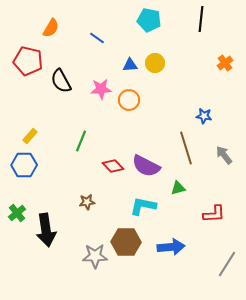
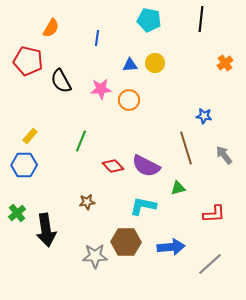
blue line: rotated 63 degrees clockwise
gray line: moved 17 px left; rotated 16 degrees clockwise
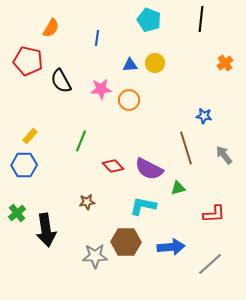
cyan pentagon: rotated 10 degrees clockwise
purple semicircle: moved 3 px right, 3 px down
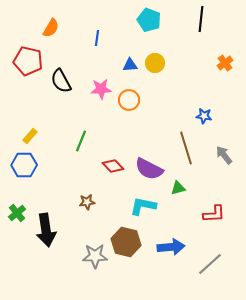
brown hexagon: rotated 12 degrees clockwise
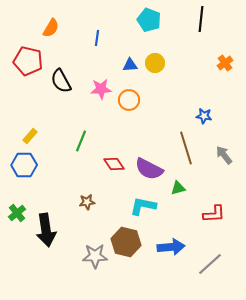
red diamond: moved 1 px right, 2 px up; rotated 10 degrees clockwise
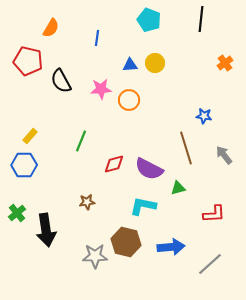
red diamond: rotated 70 degrees counterclockwise
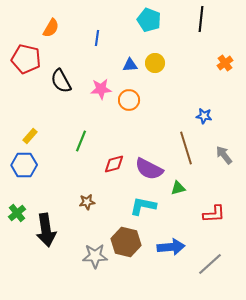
red pentagon: moved 2 px left, 2 px up
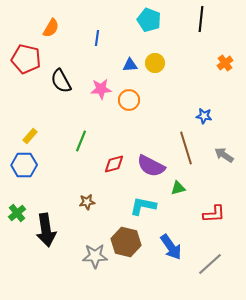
gray arrow: rotated 18 degrees counterclockwise
purple semicircle: moved 2 px right, 3 px up
blue arrow: rotated 60 degrees clockwise
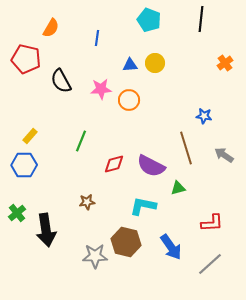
red L-shape: moved 2 px left, 9 px down
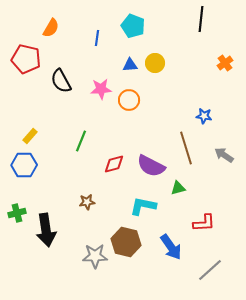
cyan pentagon: moved 16 px left, 6 px down
green cross: rotated 24 degrees clockwise
red L-shape: moved 8 px left
gray line: moved 6 px down
